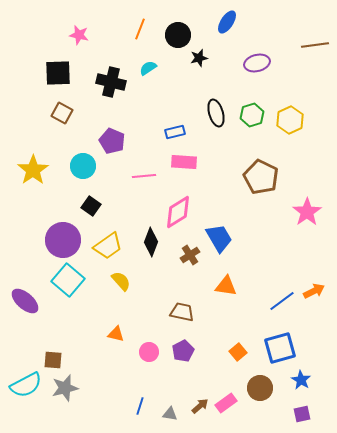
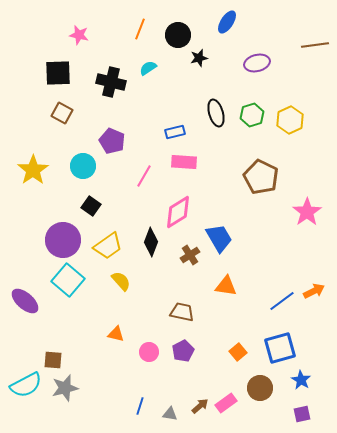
pink line at (144, 176): rotated 55 degrees counterclockwise
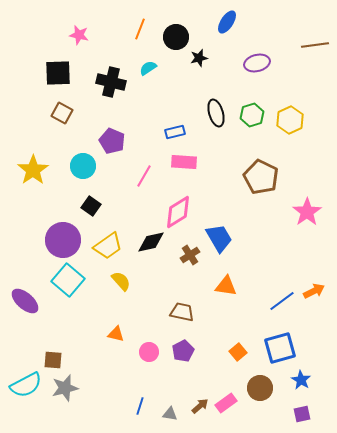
black circle at (178, 35): moved 2 px left, 2 px down
black diamond at (151, 242): rotated 56 degrees clockwise
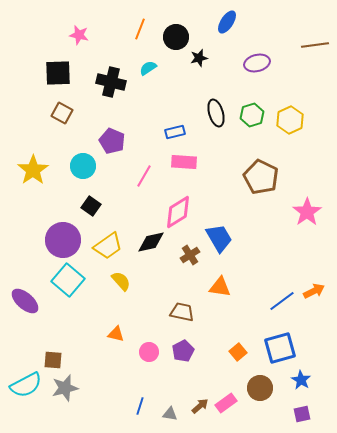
orange triangle at (226, 286): moved 6 px left, 1 px down
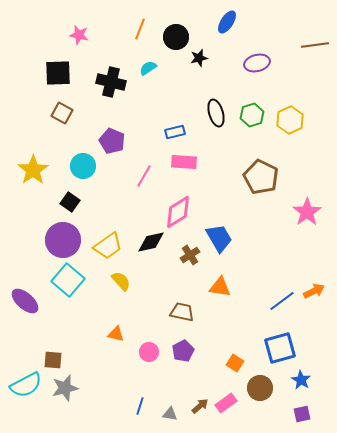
black square at (91, 206): moved 21 px left, 4 px up
orange square at (238, 352): moved 3 px left, 11 px down; rotated 18 degrees counterclockwise
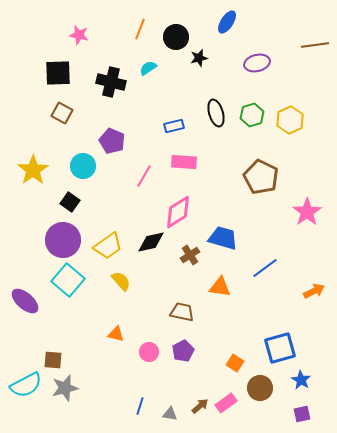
blue rectangle at (175, 132): moved 1 px left, 6 px up
blue trapezoid at (219, 238): moved 4 px right; rotated 44 degrees counterclockwise
blue line at (282, 301): moved 17 px left, 33 px up
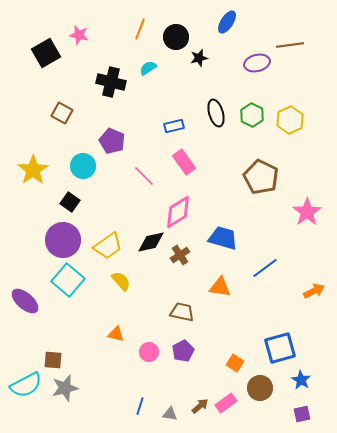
brown line at (315, 45): moved 25 px left
black square at (58, 73): moved 12 px left, 20 px up; rotated 28 degrees counterclockwise
green hexagon at (252, 115): rotated 15 degrees counterclockwise
pink rectangle at (184, 162): rotated 50 degrees clockwise
pink line at (144, 176): rotated 75 degrees counterclockwise
brown cross at (190, 255): moved 10 px left
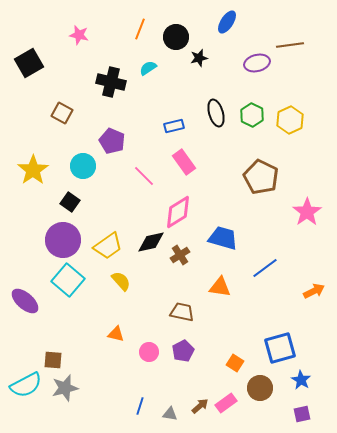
black square at (46, 53): moved 17 px left, 10 px down
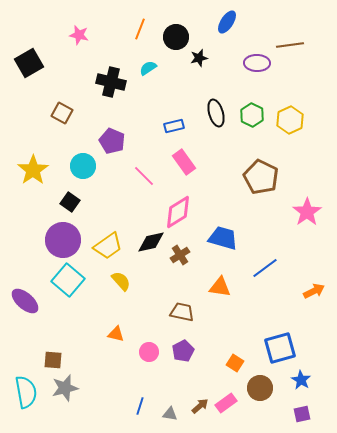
purple ellipse at (257, 63): rotated 15 degrees clockwise
cyan semicircle at (26, 385): moved 7 px down; rotated 72 degrees counterclockwise
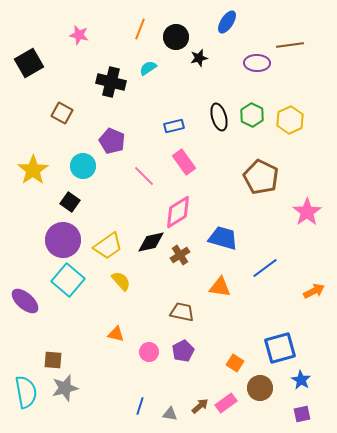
black ellipse at (216, 113): moved 3 px right, 4 px down
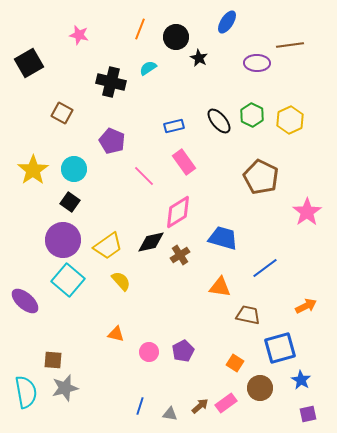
black star at (199, 58): rotated 30 degrees counterclockwise
black ellipse at (219, 117): moved 4 px down; rotated 24 degrees counterclockwise
cyan circle at (83, 166): moved 9 px left, 3 px down
orange arrow at (314, 291): moved 8 px left, 15 px down
brown trapezoid at (182, 312): moved 66 px right, 3 px down
purple square at (302, 414): moved 6 px right
